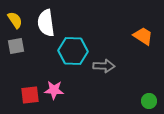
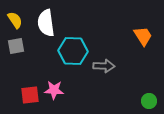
orange trapezoid: rotated 25 degrees clockwise
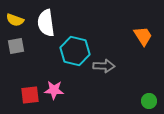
yellow semicircle: rotated 144 degrees clockwise
cyan hexagon: moved 2 px right; rotated 12 degrees clockwise
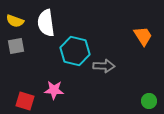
yellow semicircle: moved 1 px down
red square: moved 5 px left, 6 px down; rotated 24 degrees clockwise
